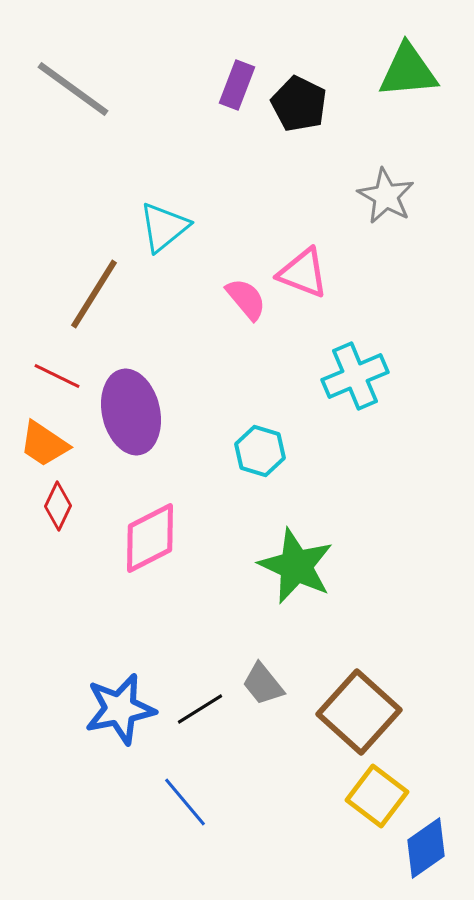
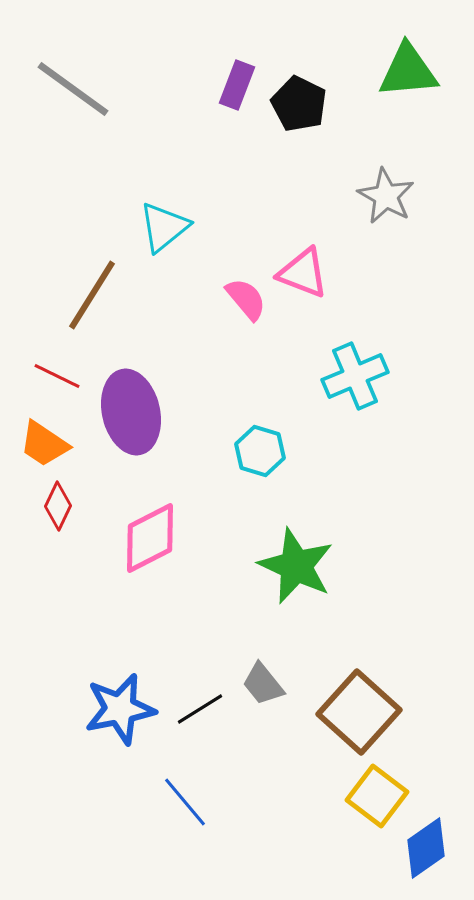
brown line: moved 2 px left, 1 px down
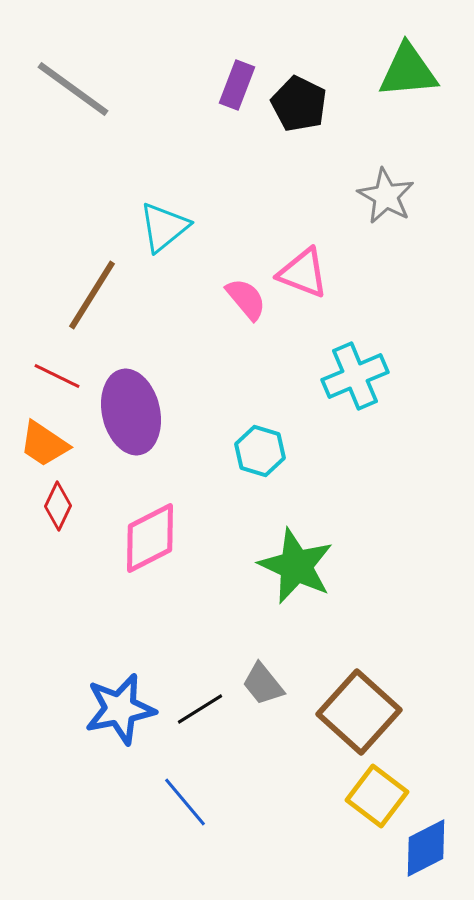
blue diamond: rotated 8 degrees clockwise
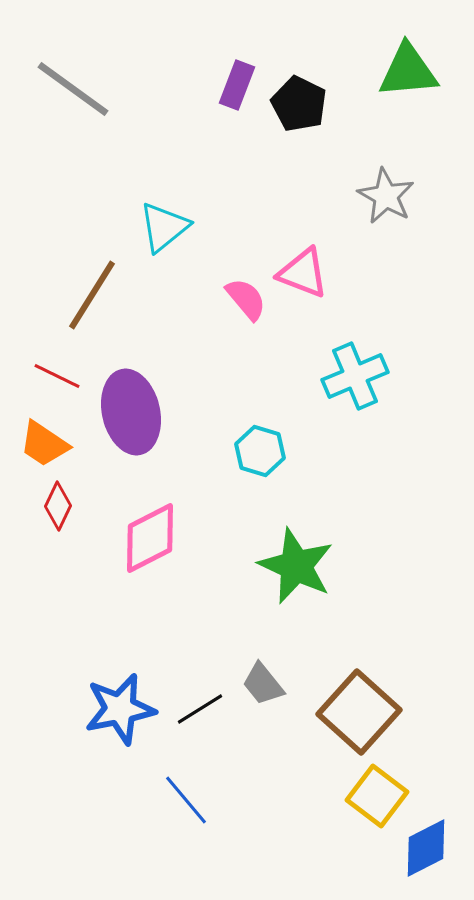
blue line: moved 1 px right, 2 px up
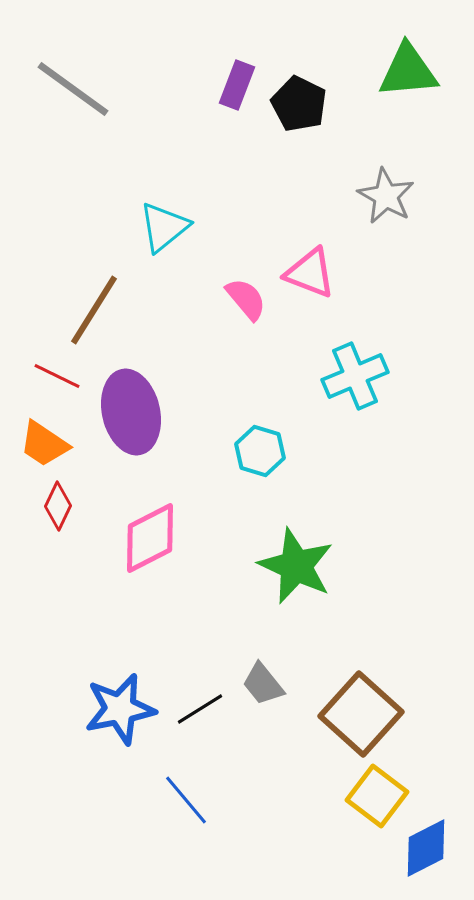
pink triangle: moved 7 px right
brown line: moved 2 px right, 15 px down
brown square: moved 2 px right, 2 px down
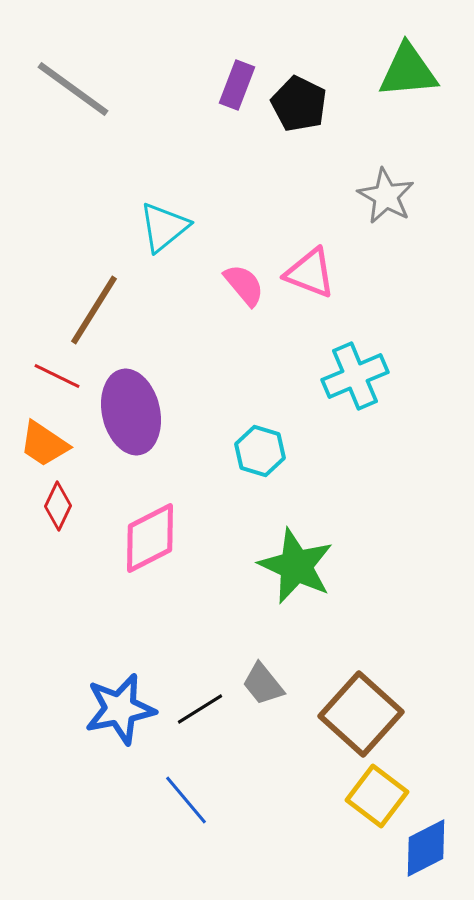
pink semicircle: moved 2 px left, 14 px up
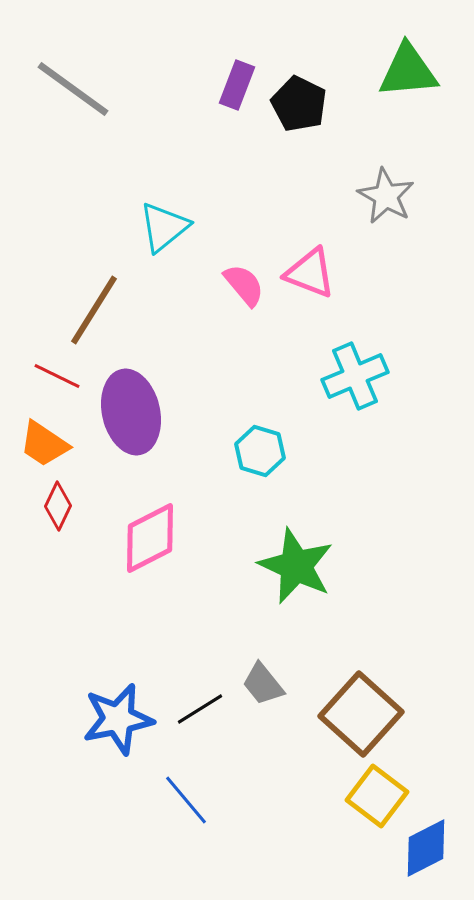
blue star: moved 2 px left, 10 px down
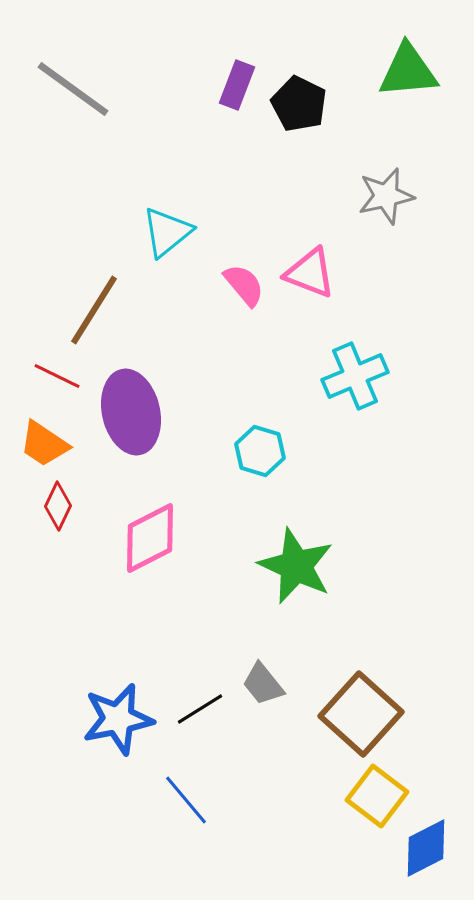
gray star: rotated 30 degrees clockwise
cyan triangle: moved 3 px right, 5 px down
